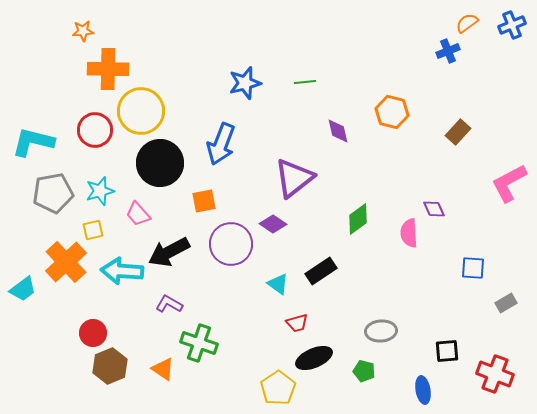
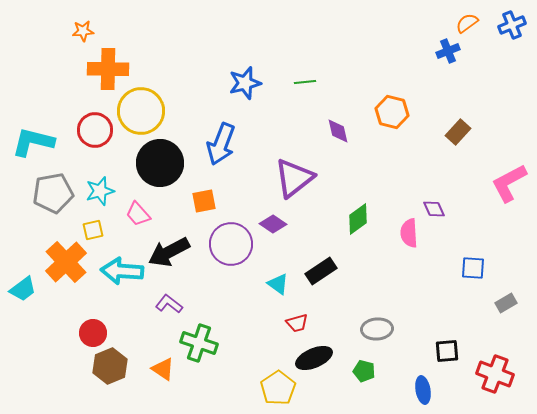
purple L-shape at (169, 304): rotated 8 degrees clockwise
gray ellipse at (381, 331): moved 4 px left, 2 px up
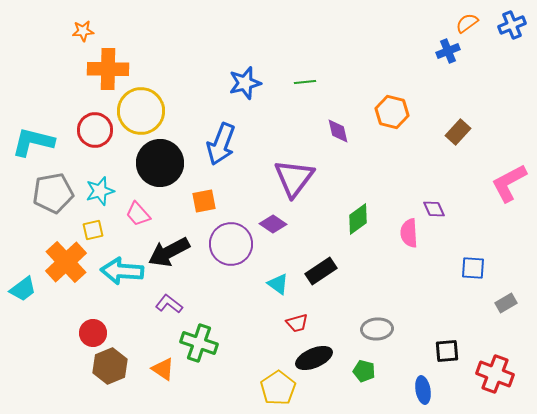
purple triangle at (294, 178): rotated 15 degrees counterclockwise
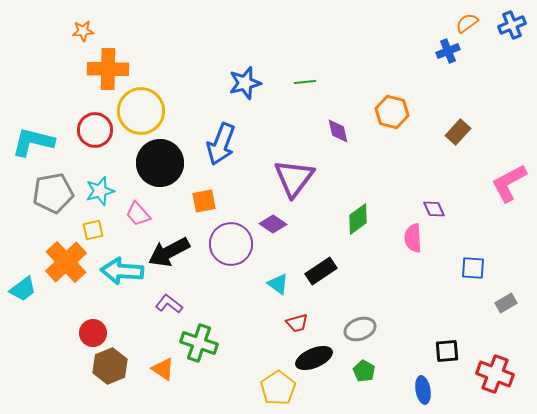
pink semicircle at (409, 233): moved 4 px right, 5 px down
gray ellipse at (377, 329): moved 17 px left; rotated 16 degrees counterclockwise
green pentagon at (364, 371): rotated 15 degrees clockwise
